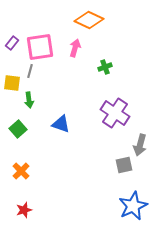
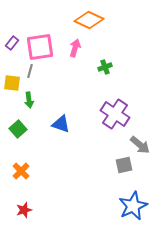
purple cross: moved 1 px down
gray arrow: rotated 65 degrees counterclockwise
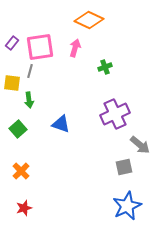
purple cross: rotated 32 degrees clockwise
gray square: moved 2 px down
blue star: moved 6 px left
red star: moved 2 px up
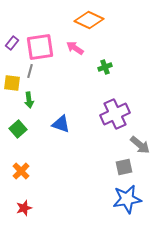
pink arrow: rotated 72 degrees counterclockwise
blue star: moved 7 px up; rotated 16 degrees clockwise
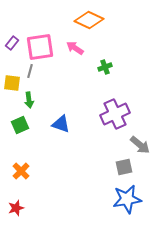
green square: moved 2 px right, 4 px up; rotated 18 degrees clockwise
red star: moved 8 px left
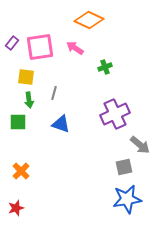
gray line: moved 24 px right, 22 px down
yellow square: moved 14 px right, 6 px up
green square: moved 2 px left, 3 px up; rotated 24 degrees clockwise
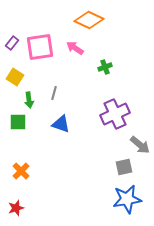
yellow square: moved 11 px left; rotated 24 degrees clockwise
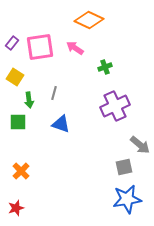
purple cross: moved 8 px up
